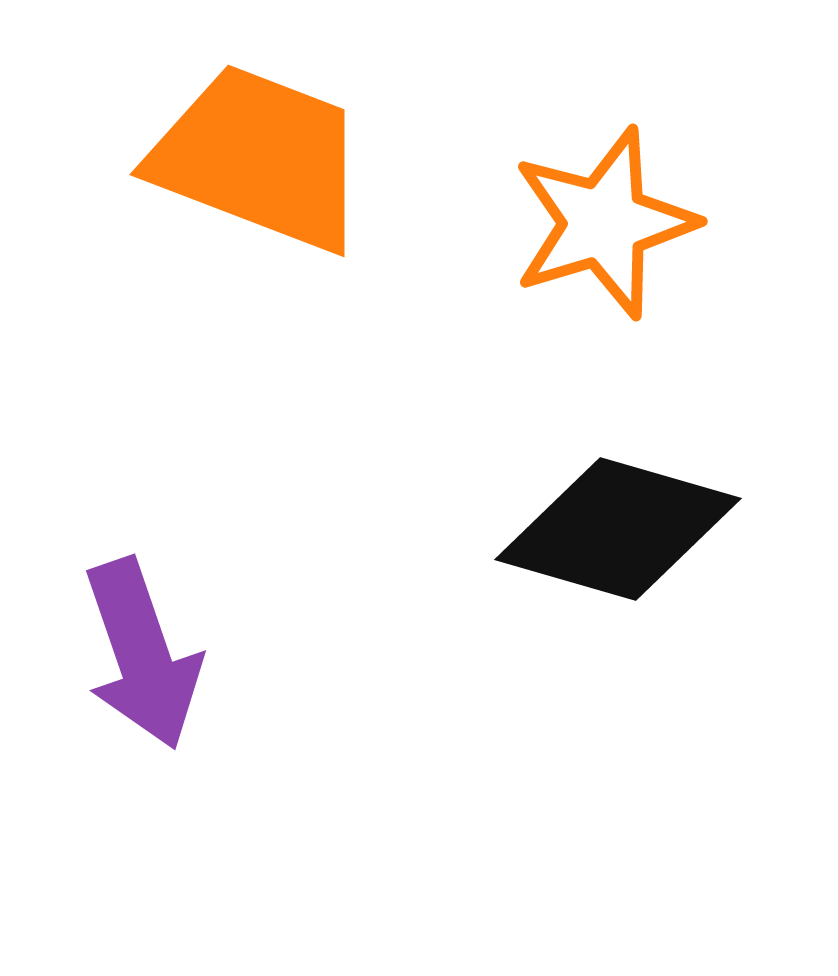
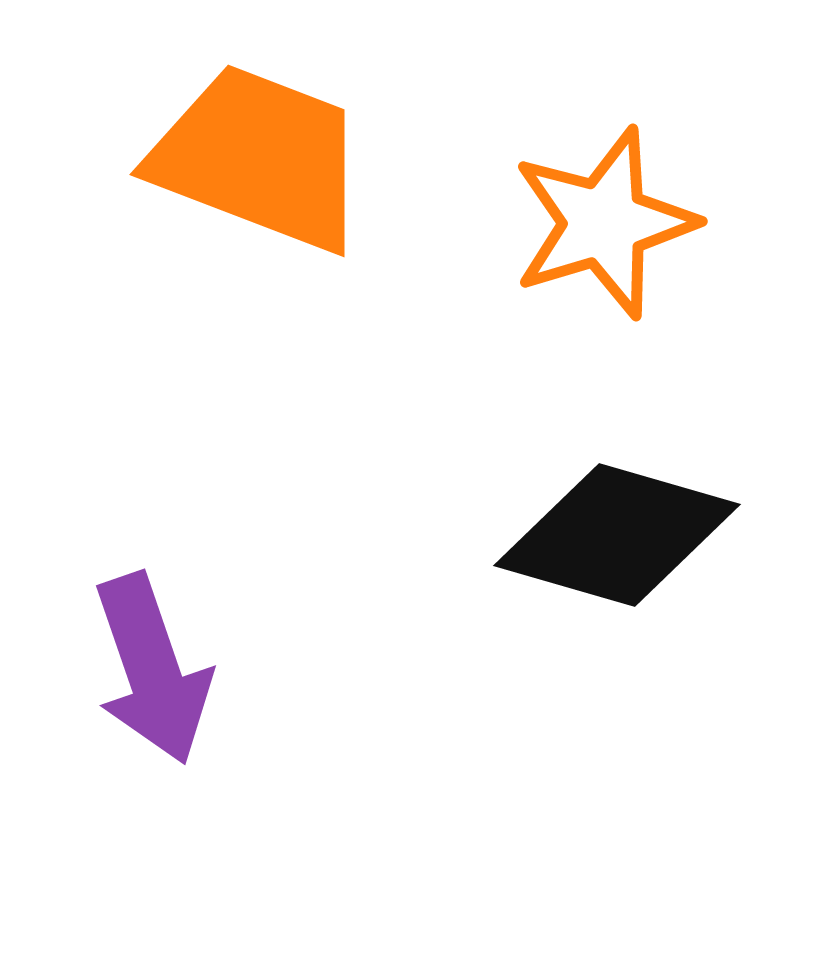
black diamond: moved 1 px left, 6 px down
purple arrow: moved 10 px right, 15 px down
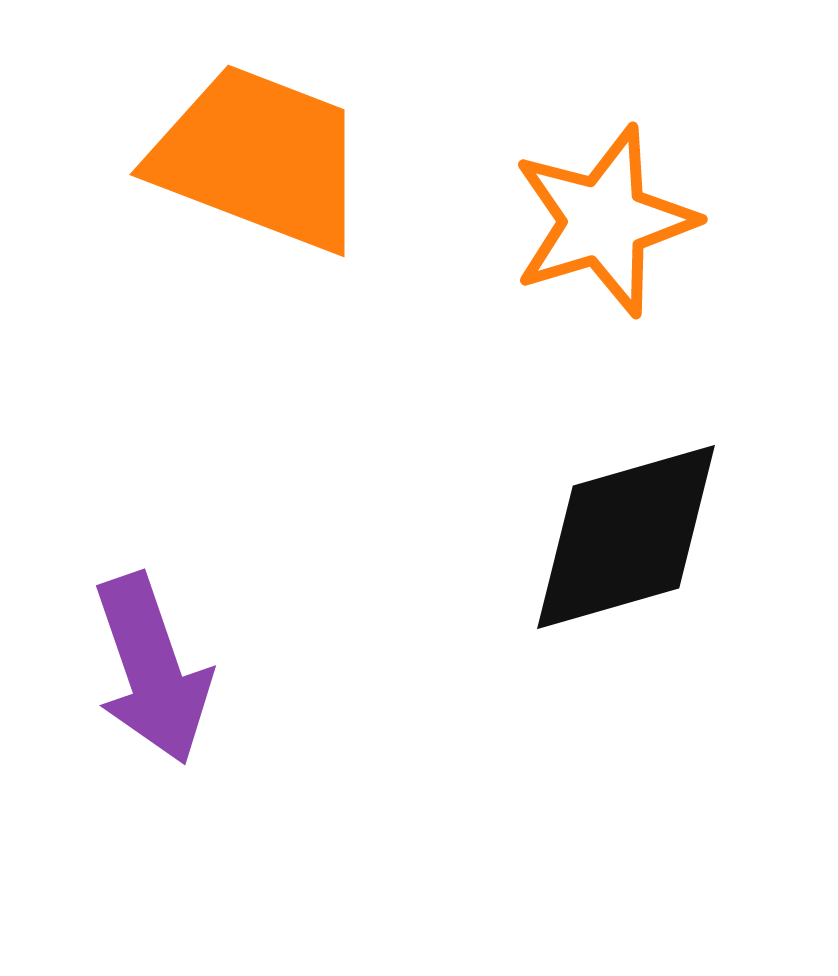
orange star: moved 2 px up
black diamond: moved 9 px right, 2 px down; rotated 32 degrees counterclockwise
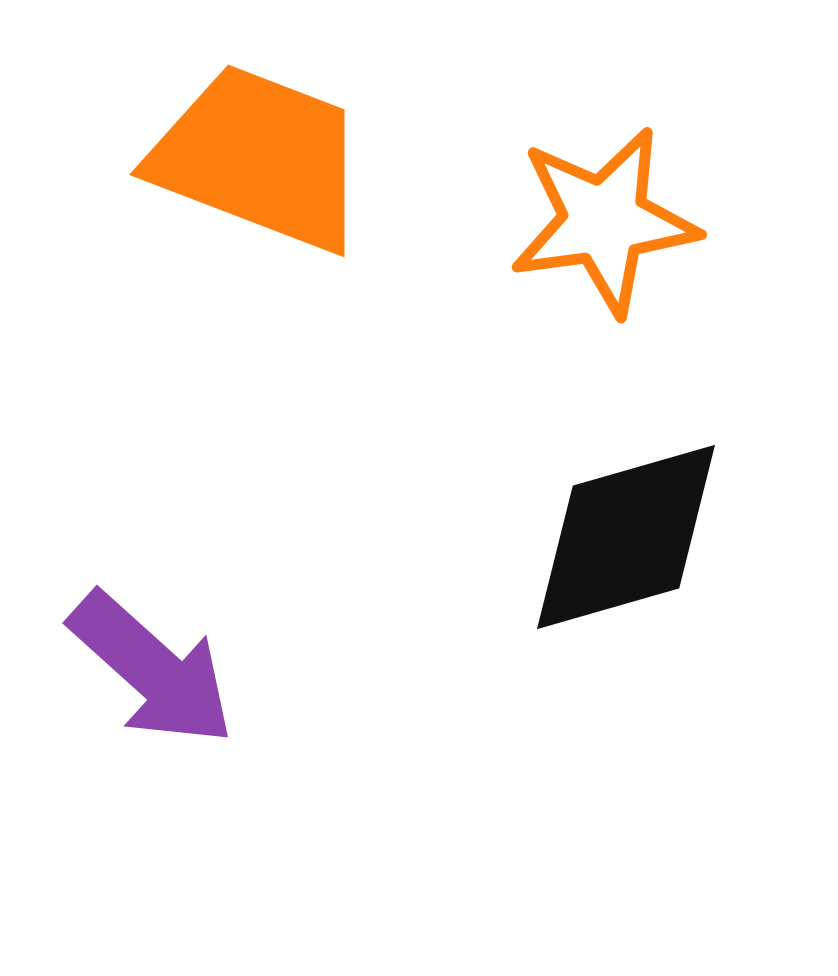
orange star: rotated 9 degrees clockwise
purple arrow: rotated 29 degrees counterclockwise
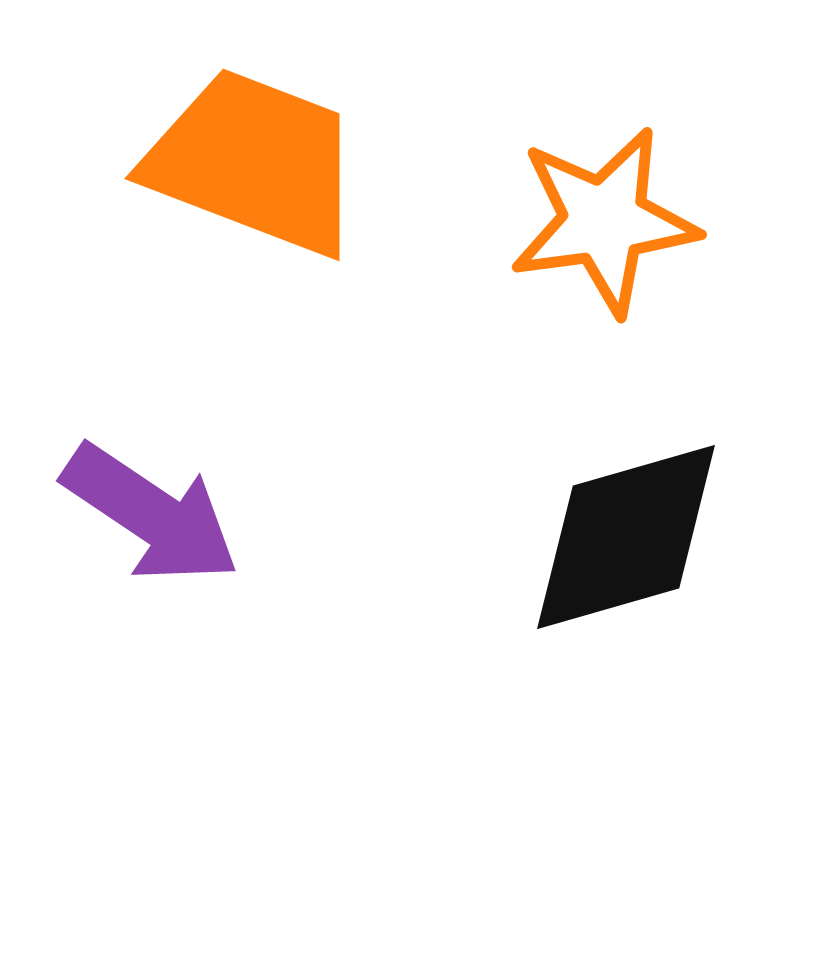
orange trapezoid: moved 5 px left, 4 px down
purple arrow: moved 1 px left, 155 px up; rotated 8 degrees counterclockwise
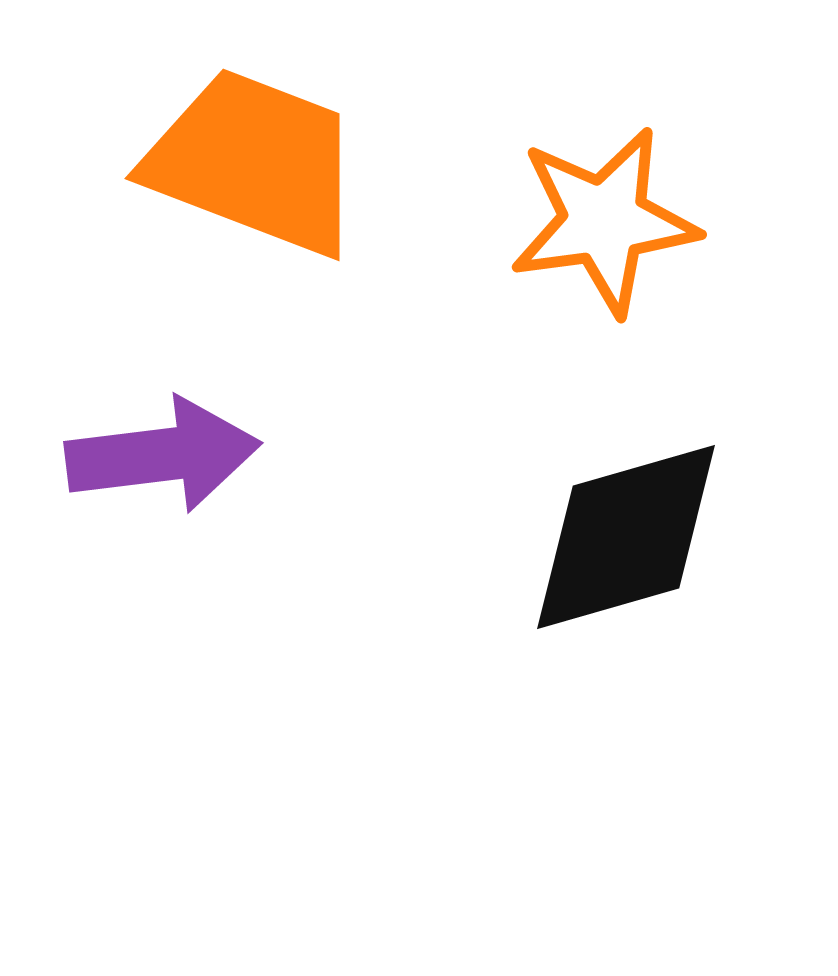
purple arrow: moved 12 px right, 59 px up; rotated 41 degrees counterclockwise
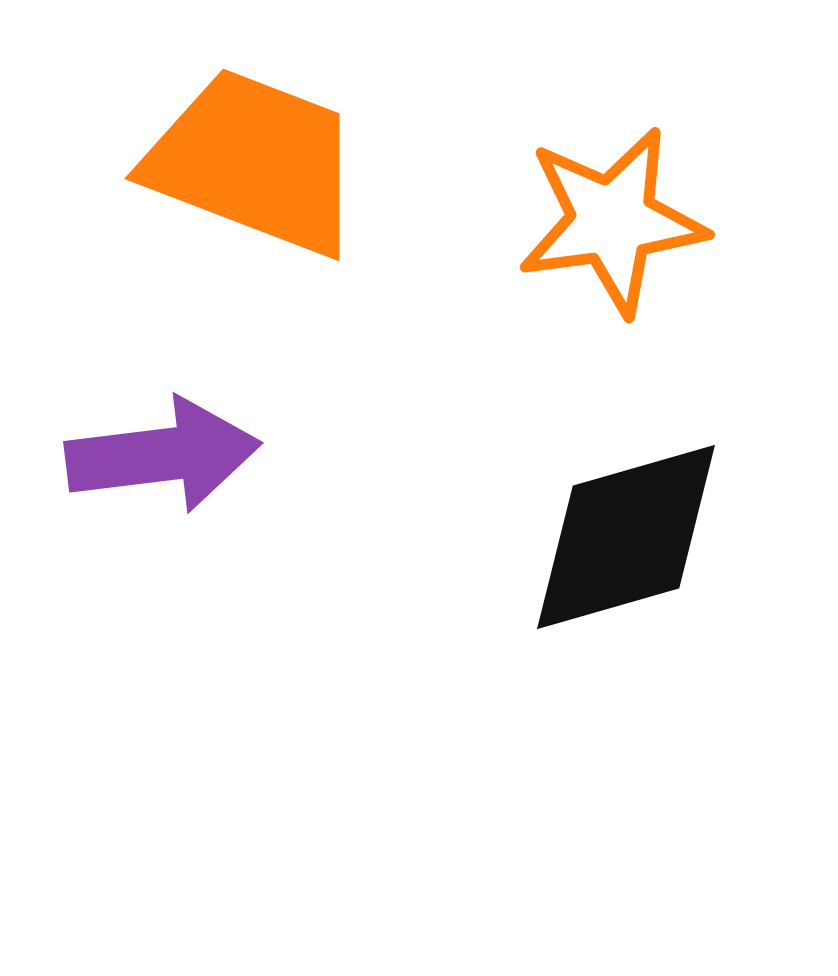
orange star: moved 8 px right
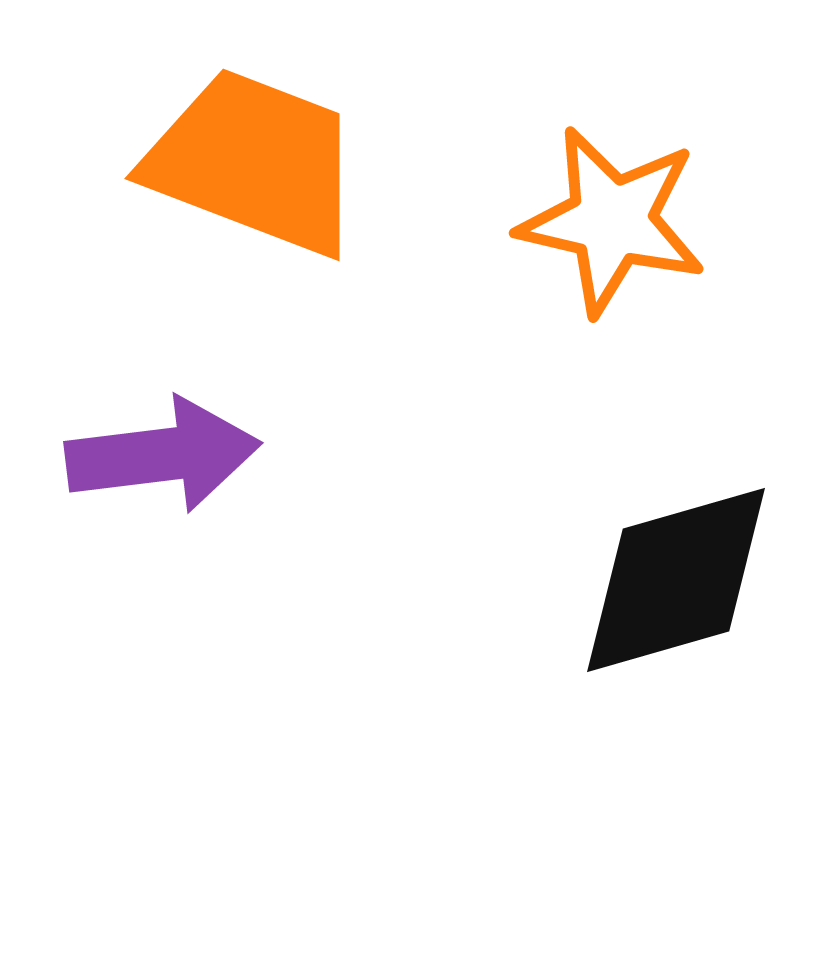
orange star: rotated 21 degrees clockwise
black diamond: moved 50 px right, 43 px down
